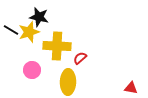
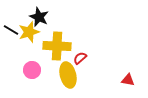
black star: rotated 12 degrees clockwise
yellow ellipse: moved 7 px up; rotated 15 degrees counterclockwise
red triangle: moved 3 px left, 8 px up
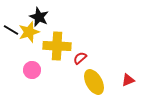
yellow ellipse: moved 26 px right, 7 px down; rotated 15 degrees counterclockwise
red triangle: rotated 32 degrees counterclockwise
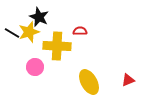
black line: moved 1 px right, 3 px down
red semicircle: moved 27 px up; rotated 40 degrees clockwise
pink circle: moved 3 px right, 3 px up
yellow ellipse: moved 5 px left
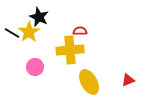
yellow star: rotated 15 degrees counterclockwise
yellow cross: moved 13 px right, 4 px down; rotated 8 degrees counterclockwise
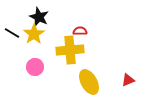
yellow star: moved 5 px right, 2 px down
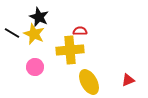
yellow star: rotated 15 degrees counterclockwise
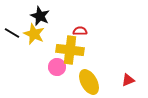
black star: moved 1 px right, 1 px up
yellow cross: rotated 12 degrees clockwise
pink circle: moved 22 px right
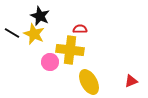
red semicircle: moved 2 px up
pink circle: moved 7 px left, 5 px up
red triangle: moved 3 px right, 1 px down
